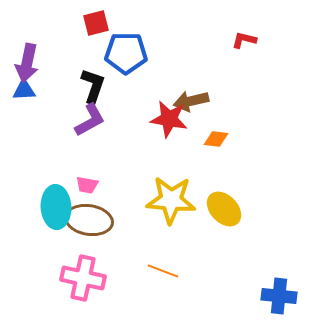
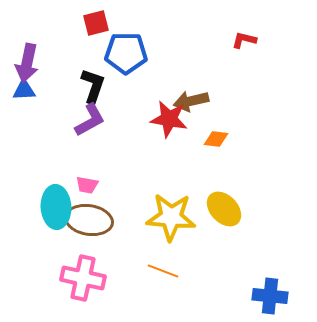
yellow star: moved 17 px down
blue cross: moved 9 px left
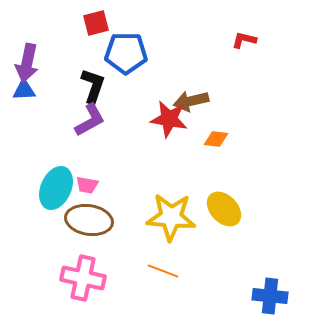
cyan ellipse: moved 19 px up; rotated 27 degrees clockwise
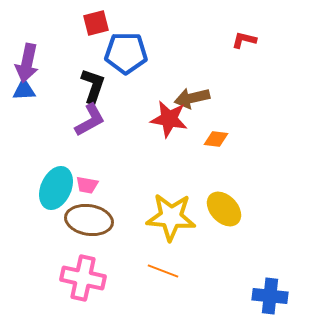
brown arrow: moved 1 px right, 3 px up
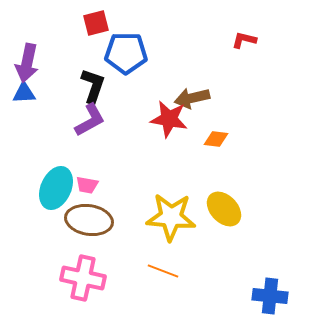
blue triangle: moved 3 px down
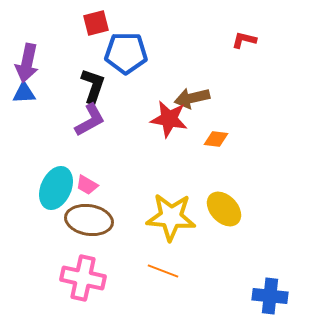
pink trapezoid: rotated 20 degrees clockwise
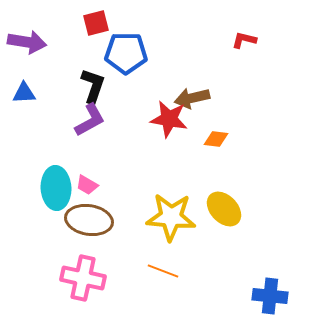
purple arrow: moved 21 px up; rotated 93 degrees counterclockwise
cyan ellipse: rotated 27 degrees counterclockwise
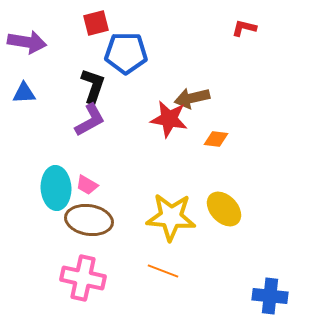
red L-shape: moved 12 px up
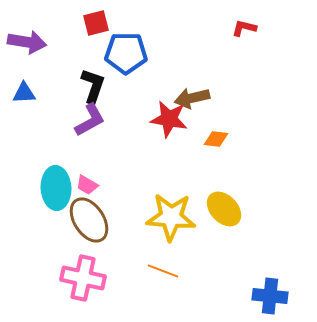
brown ellipse: rotated 48 degrees clockwise
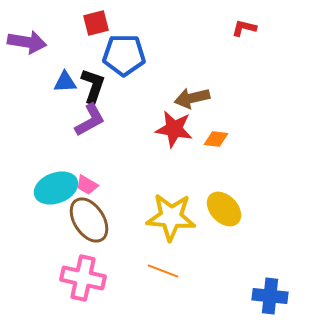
blue pentagon: moved 2 px left, 2 px down
blue triangle: moved 41 px right, 11 px up
red star: moved 5 px right, 10 px down
cyan ellipse: rotated 72 degrees clockwise
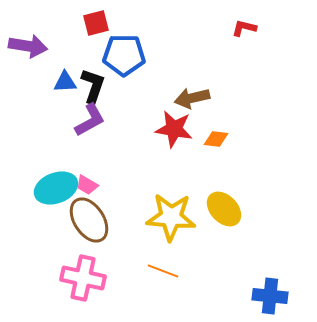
purple arrow: moved 1 px right, 4 px down
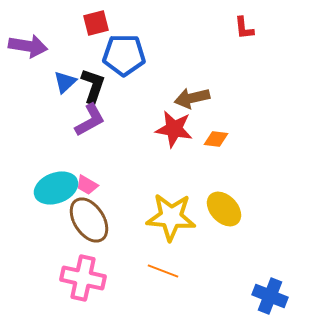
red L-shape: rotated 110 degrees counterclockwise
blue triangle: rotated 40 degrees counterclockwise
blue cross: rotated 16 degrees clockwise
